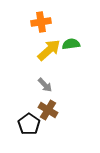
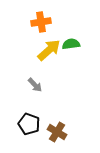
gray arrow: moved 10 px left
brown cross: moved 9 px right, 22 px down
black pentagon: rotated 15 degrees counterclockwise
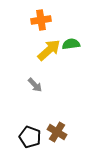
orange cross: moved 2 px up
black pentagon: moved 1 px right, 13 px down
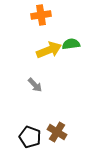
orange cross: moved 5 px up
yellow arrow: rotated 20 degrees clockwise
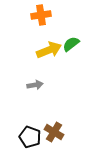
green semicircle: rotated 30 degrees counterclockwise
gray arrow: rotated 56 degrees counterclockwise
brown cross: moved 3 px left
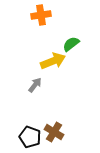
yellow arrow: moved 4 px right, 11 px down
gray arrow: rotated 42 degrees counterclockwise
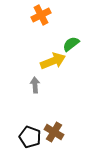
orange cross: rotated 18 degrees counterclockwise
gray arrow: rotated 42 degrees counterclockwise
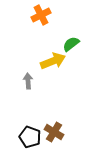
gray arrow: moved 7 px left, 4 px up
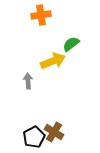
orange cross: rotated 18 degrees clockwise
black pentagon: moved 4 px right; rotated 25 degrees clockwise
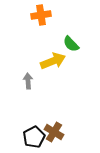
green semicircle: rotated 96 degrees counterclockwise
